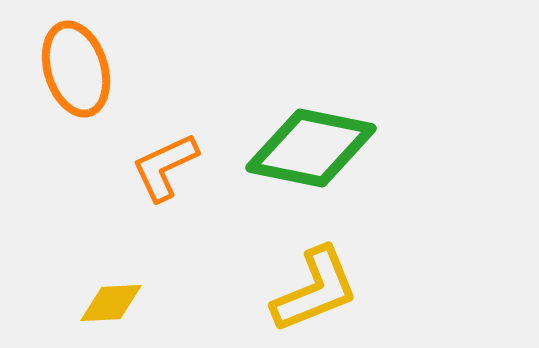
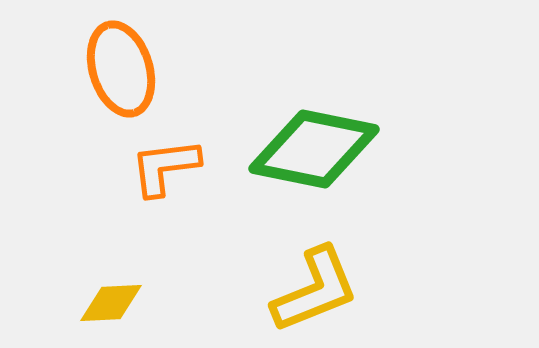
orange ellipse: moved 45 px right
green diamond: moved 3 px right, 1 px down
orange L-shape: rotated 18 degrees clockwise
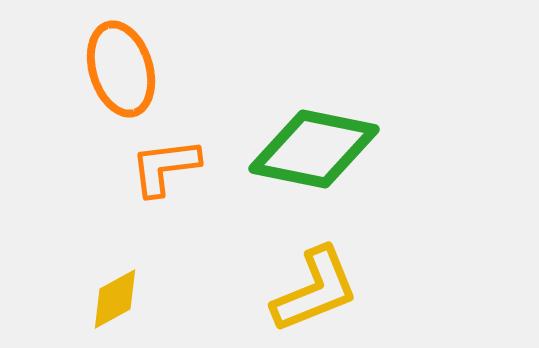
yellow diamond: moved 4 px right, 4 px up; rotated 26 degrees counterclockwise
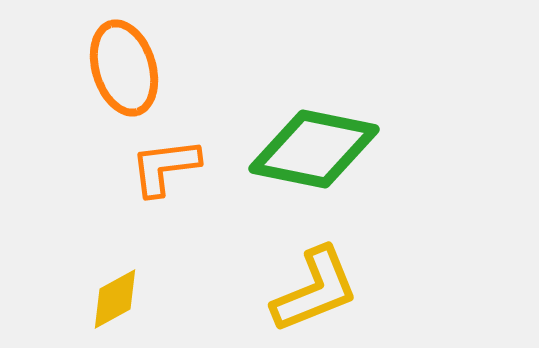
orange ellipse: moved 3 px right, 1 px up
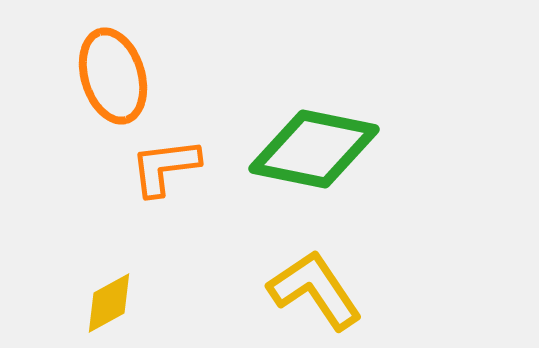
orange ellipse: moved 11 px left, 8 px down
yellow L-shape: rotated 102 degrees counterclockwise
yellow diamond: moved 6 px left, 4 px down
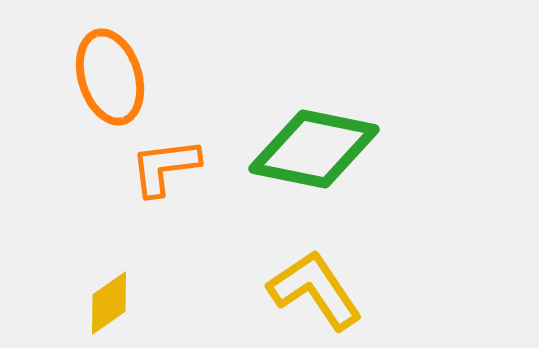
orange ellipse: moved 3 px left, 1 px down
yellow diamond: rotated 6 degrees counterclockwise
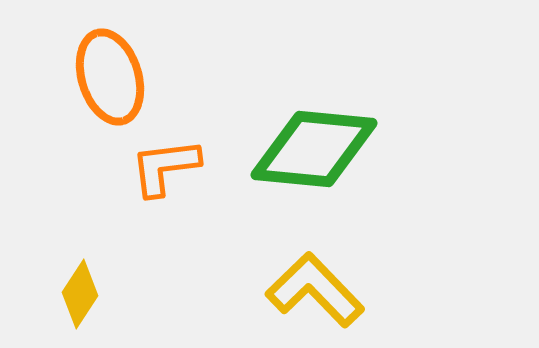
green diamond: rotated 6 degrees counterclockwise
yellow L-shape: rotated 10 degrees counterclockwise
yellow diamond: moved 29 px left, 9 px up; rotated 22 degrees counterclockwise
